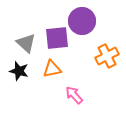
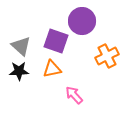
purple square: moved 1 px left, 3 px down; rotated 25 degrees clockwise
gray triangle: moved 5 px left, 3 px down
black star: rotated 18 degrees counterclockwise
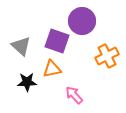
purple square: moved 1 px right
black star: moved 8 px right, 11 px down
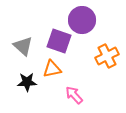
purple circle: moved 1 px up
purple square: moved 2 px right
gray triangle: moved 2 px right
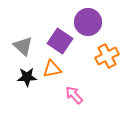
purple circle: moved 6 px right, 2 px down
purple square: moved 1 px right; rotated 15 degrees clockwise
black star: moved 5 px up
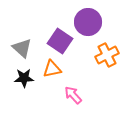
gray triangle: moved 1 px left, 2 px down
orange cross: moved 1 px up
black star: moved 3 px left, 1 px down
pink arrow: moved 1 px left
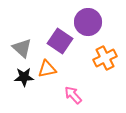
orange cross: moved 2 px left, 3 px down
orange triangle: moved 5 px left
black star: moved 1 px up
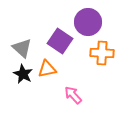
orange cross: moved 3 px left, 5 px up; rotated 30 degrees clockwise
black star: moved 1 px left, 3 px up; rotated 30 degrees clockwise
